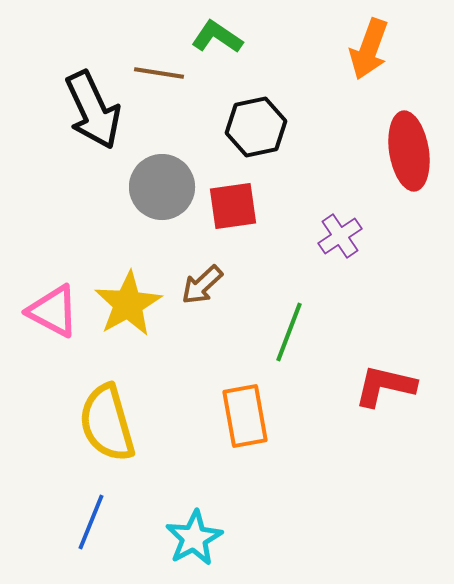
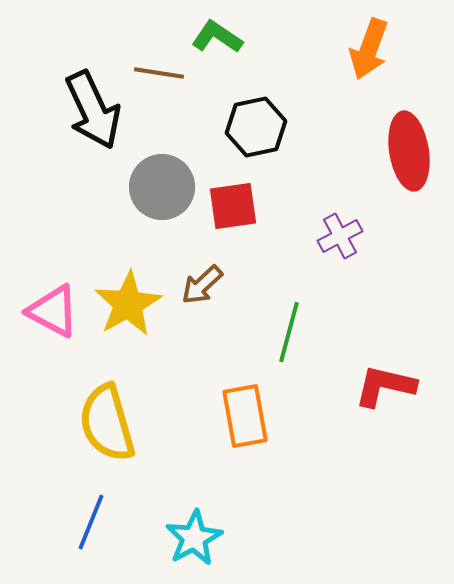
purple cross: rotated 6 degrees clockwise
green line: rotated 6 degrees counterclockwise
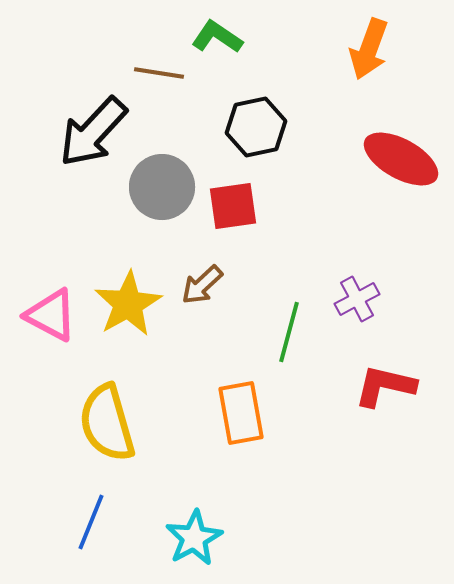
black arrow: moved 22 px down; rotated 68 degrees clockwise
red ellipse: moved 8 px left, 8 px down; rotated 52 degrees counterclockwise
purple cross: moved 17 px right, 63 px down
pink triangle: moved 2 px left, 4 px down
orange rectangle: moved 4 px left, 3 px up
